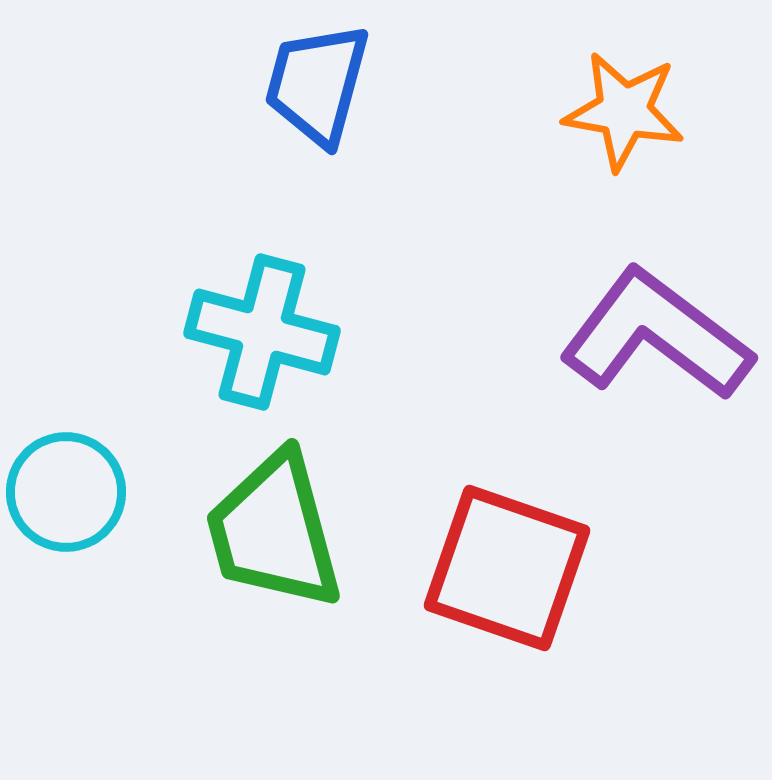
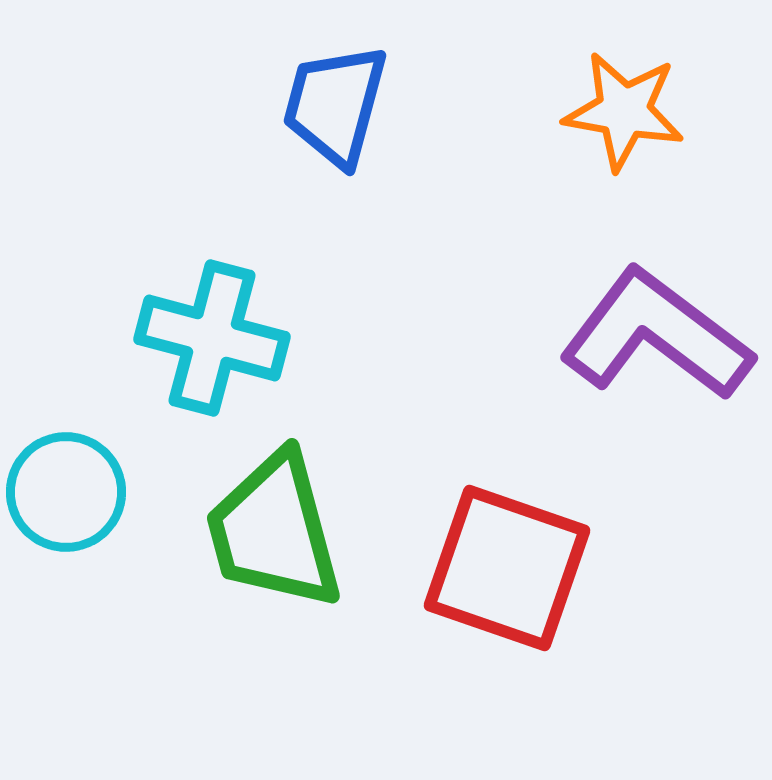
blue trapezoid: moved 18 px right, 21 px down
cyan cross: moved 50 px left, 6 px down
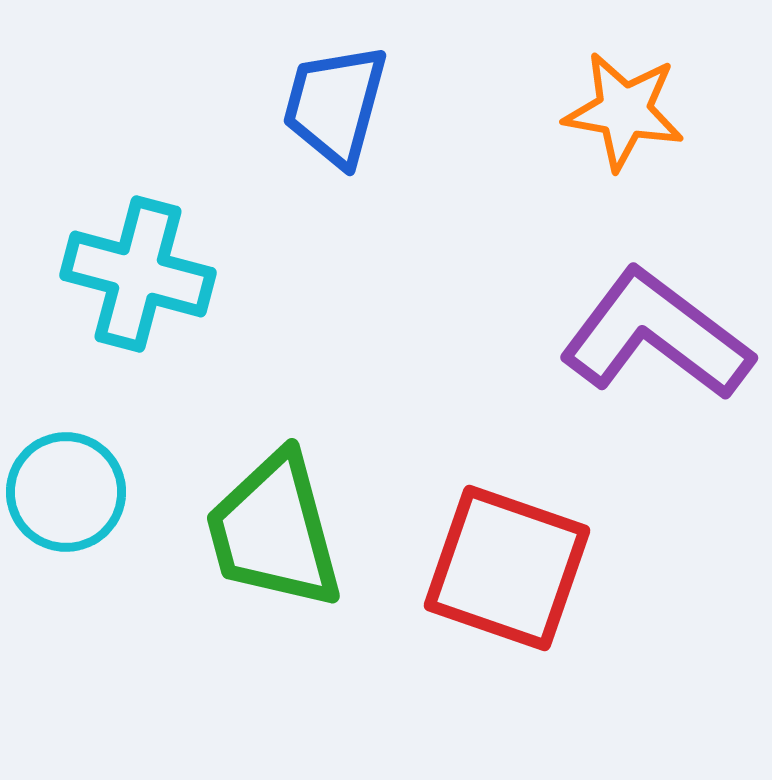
cyan cross: moved 74 px left, 64 px up
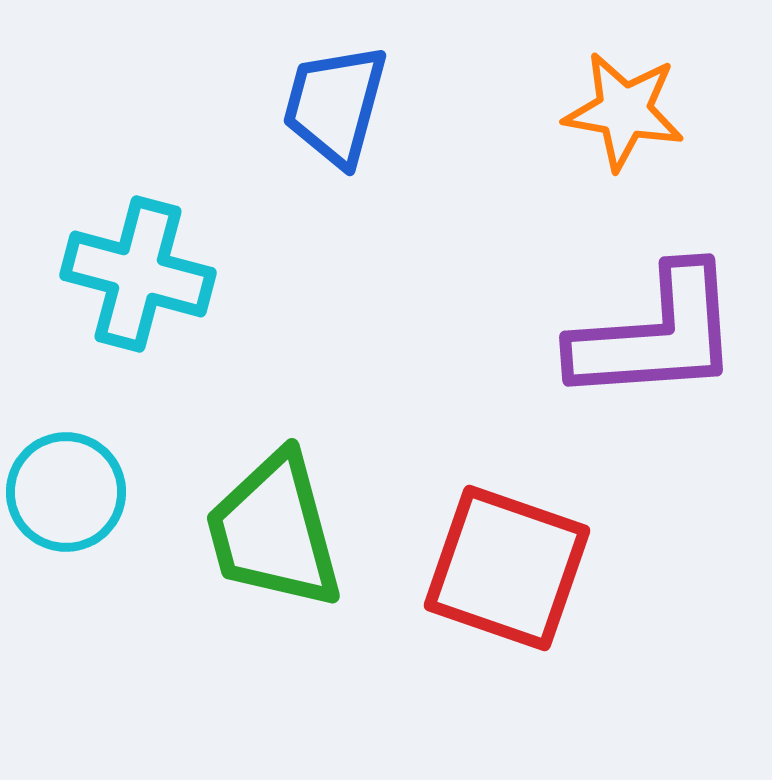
purple L-shape: rotated 139 degrees clockwise
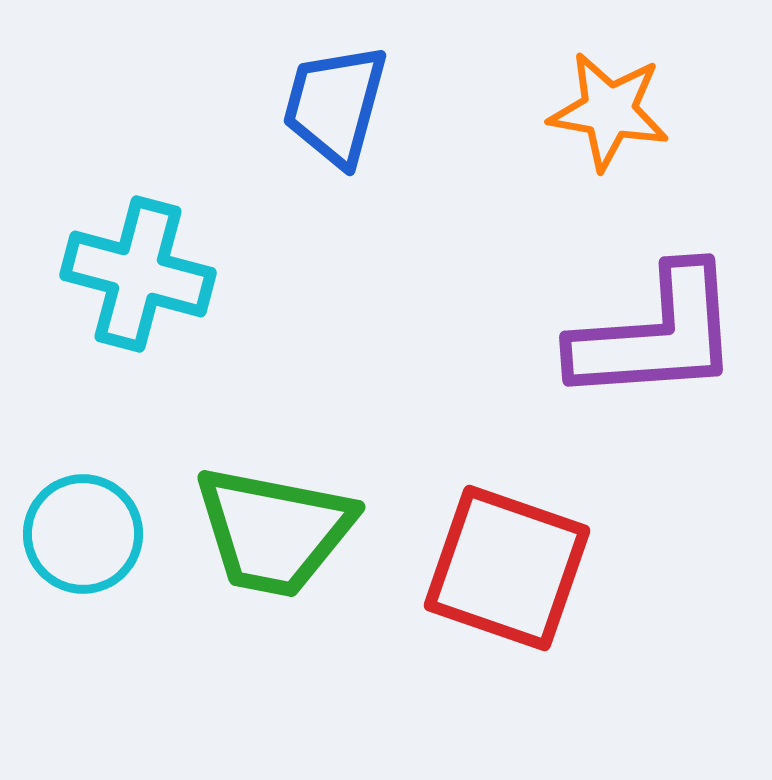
orange star: moved 15 px left
cyan circle: moved 17 px right, 42 px down
green trapezoid: rotated 64 degrees counterclockwise
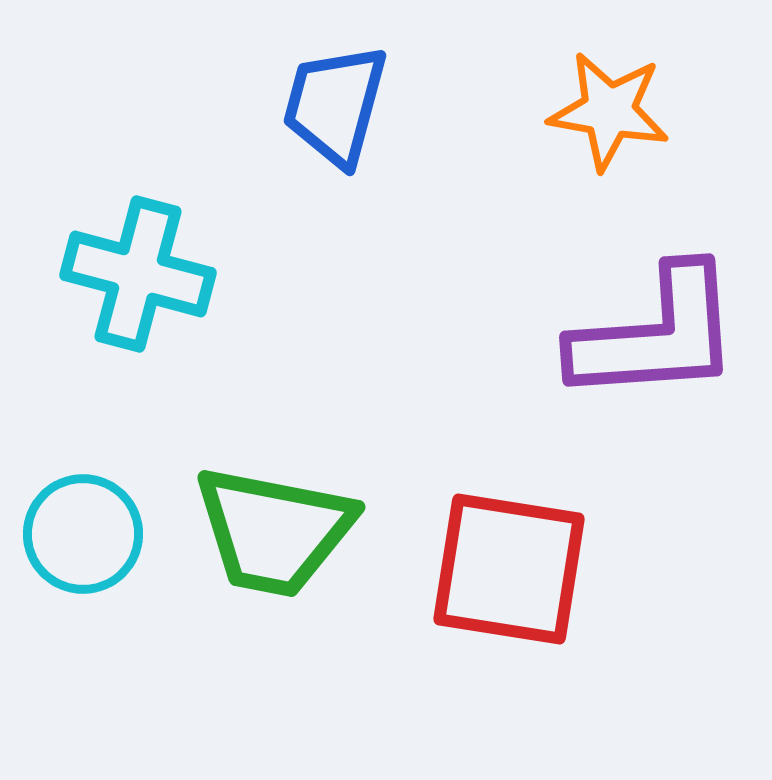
red square: moved 2 px right, 1 px down; rotated 10 degrees counterclockwise
